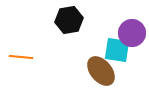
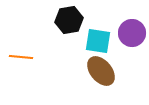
cyan square: moved 19 px left, 9 px up
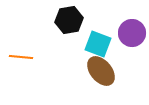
cyan square: moved 3 px down; rotated 12 degrees clockwise
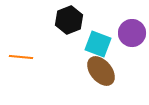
black hexagon: rotated 12 degrees counterclockwise
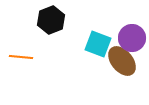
black hexagon: moved 18 px left
purple circle: moved 5 px down
brown ellipse: moved 21 px right, 10 px up
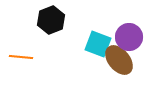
purple circle: moved 3 px left, 1 px up
brown ellipse: moved 3 px left, 1 px up
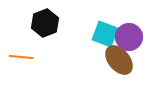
black hexagon: moved 6 px left, 3 px down
cyan square: moved 7 px right, 10 px up
